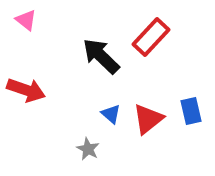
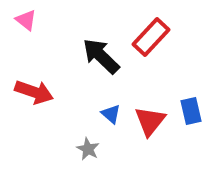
red arrow: moved 8 px right, 2 px down
red triangle: moved 2 px right, 2 px down; rotated 12 degrees counterclockwise
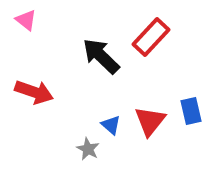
blue triangle: moved 11 px down
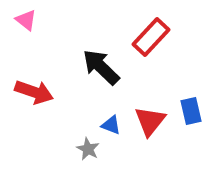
black arrow: moved 11 px down
blue triangle: rotated 20 degrees counterclockwise
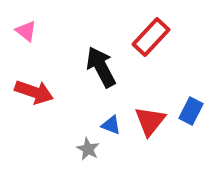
pink triangle: moved 11 px down
black arrow: rotated 18 degrees clockwise
blue rectangle: rotated 40 degrees clockwise
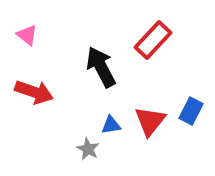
pink triangle: moved 1 px right, 4 px down
red rectangle: moved 2 px right, 3 px down
blue triangle: rotated 30 degrees counterclockwise
